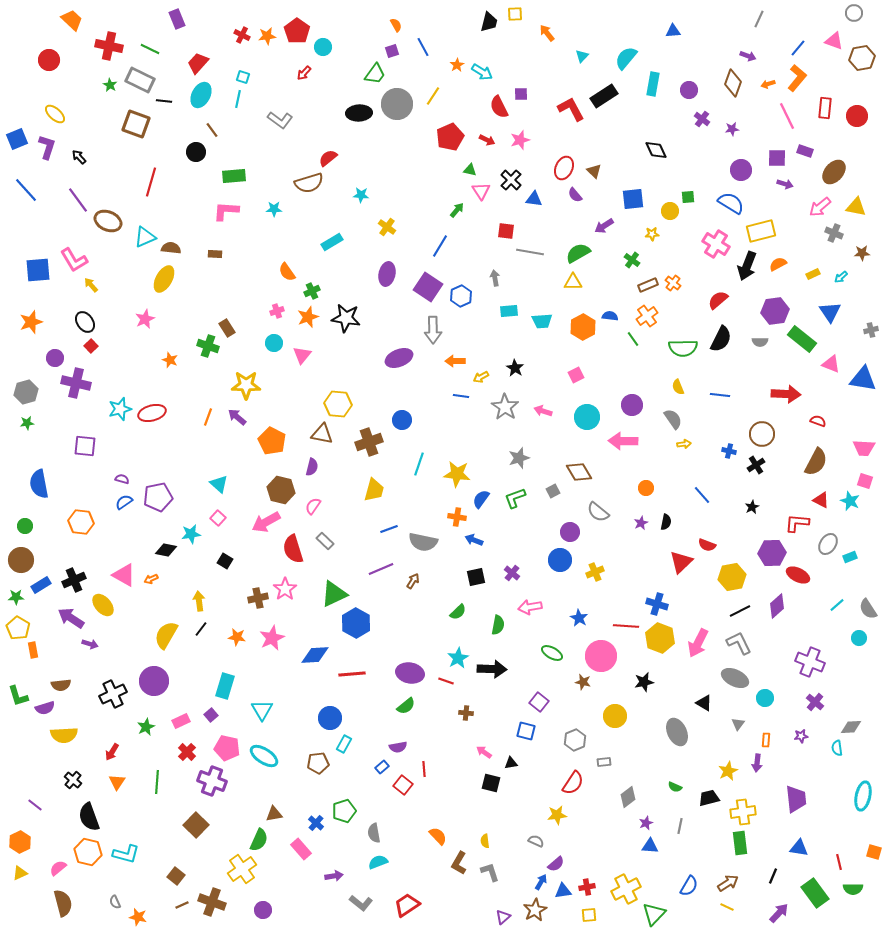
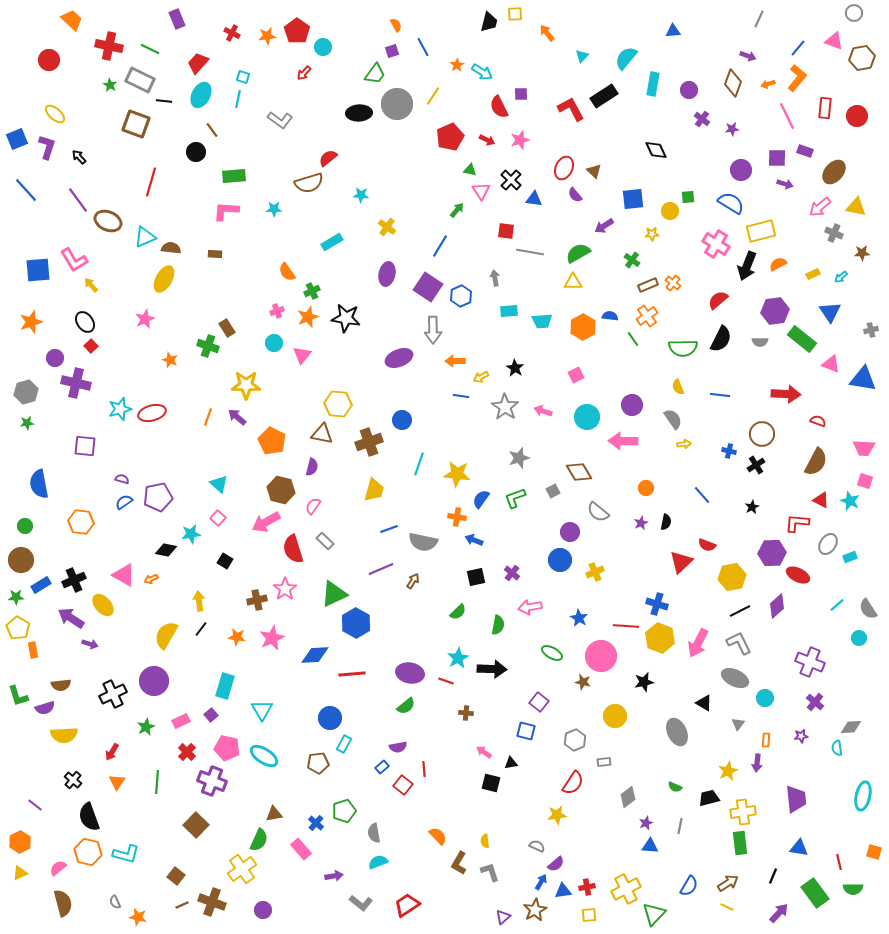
red cross at (242, 35): moved 10 px left, 2 px up
brown cross at (258, 598): moved 1 px left, 2 px down
gray semicircle at (536, 841): moved 1 px right, 5 px down
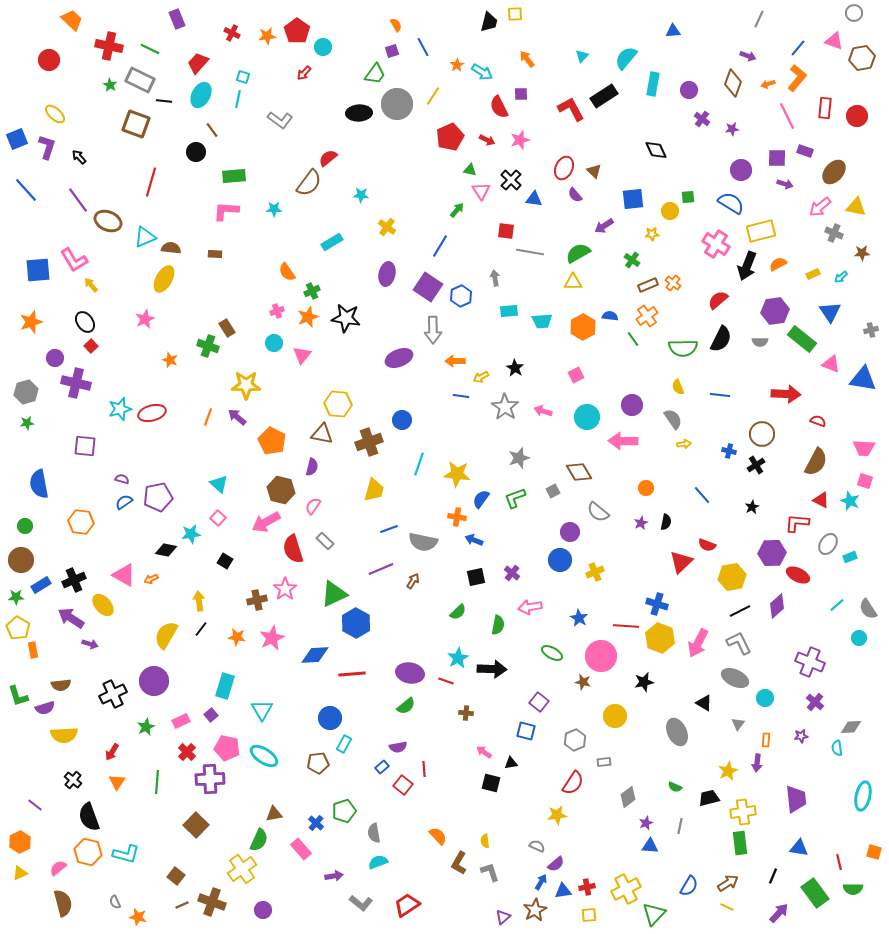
orange arrow at (547, 33): moved 20 px left, 26 px down
brown semicircle at (309, 183): rotated 36 degrees counterclockwise
purple cross at (212, 781): moved 2 px left, 2 px up; rotated 24 degrees counterclockwise
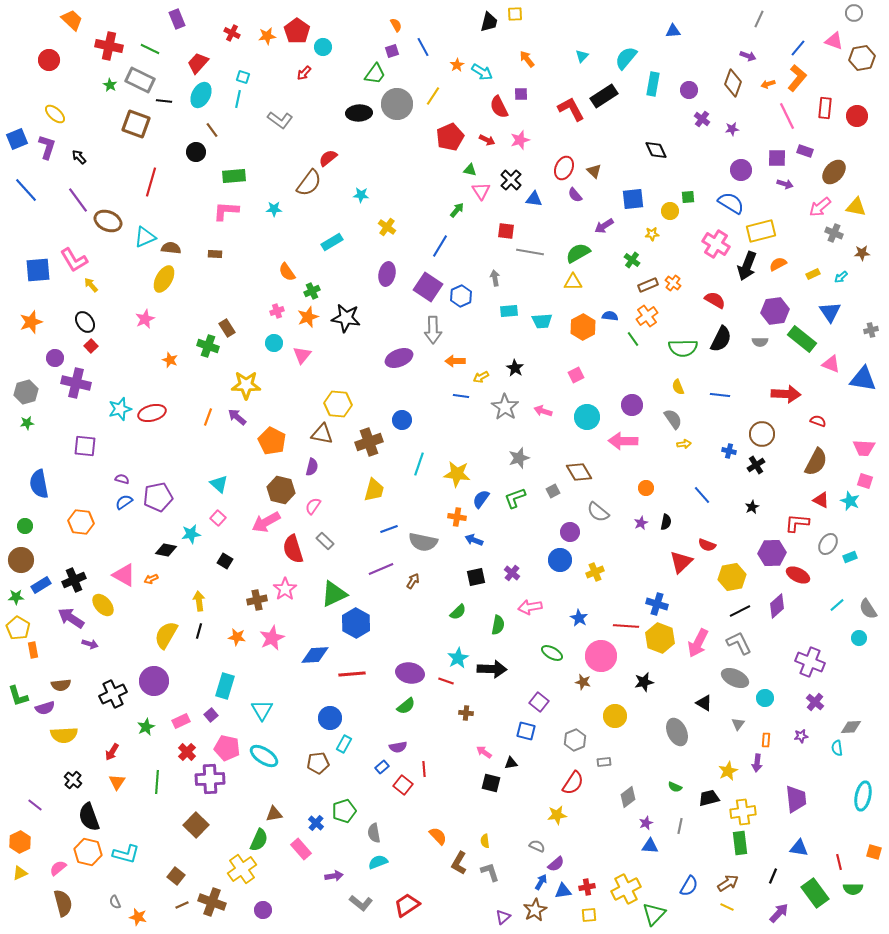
red semicircle at (718, 300): moved 3 px left; rotated 70 degrees clockwise
black line at (201, 629): moved 2 px left, 2 px down; rotated 21 degrees counterclockwise
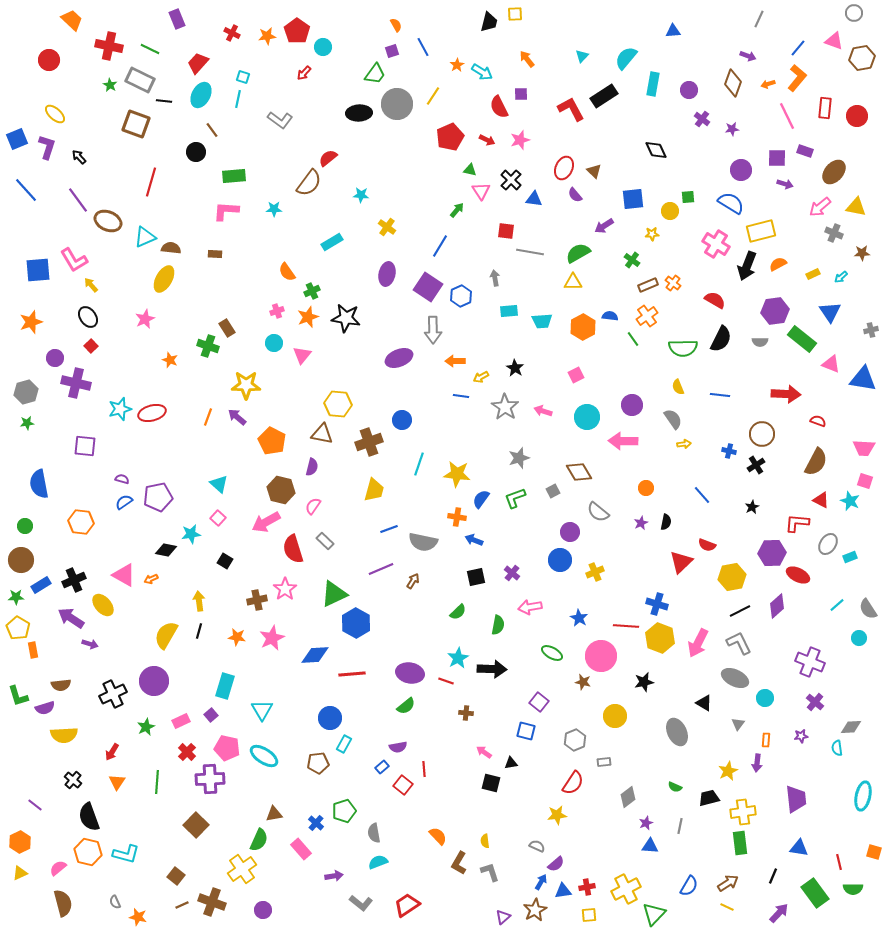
black ellipse at (85, 322): moved 3 px right, 5 px up
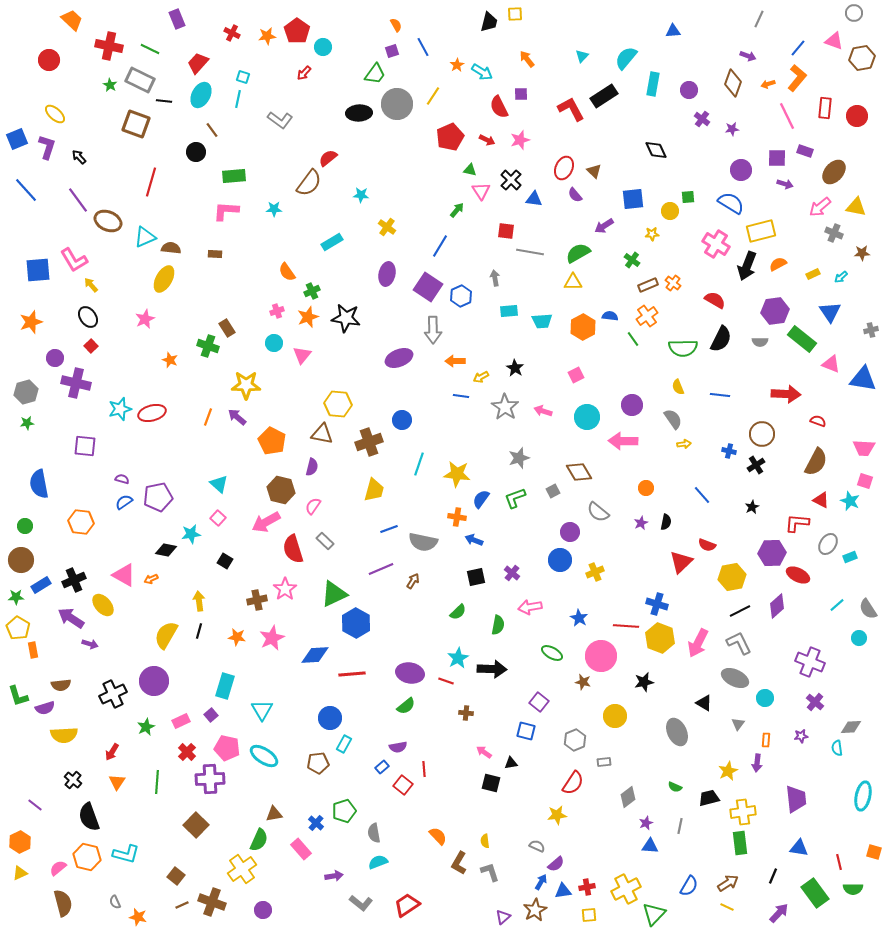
orange hexagon at (88, 852): moved 1 px left, 5 px down
